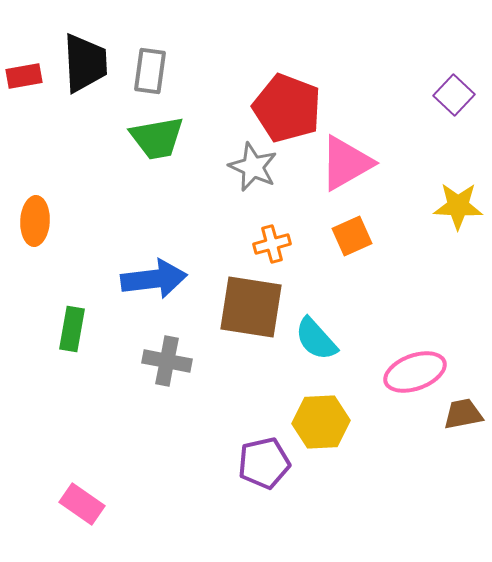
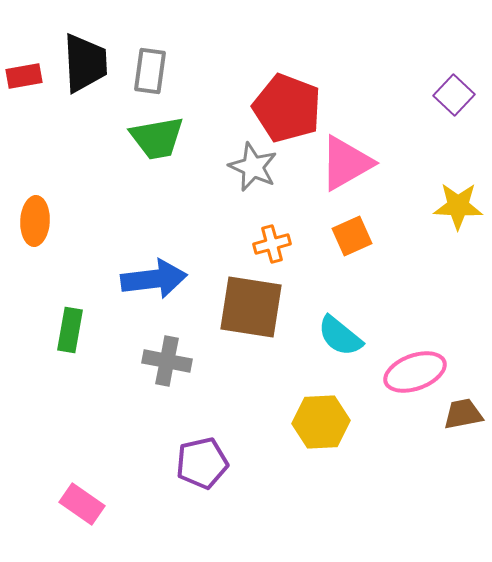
green rectangle: moved 2 px left, 1 px down
cyan semicircle: moved 24 px right, 3 px up; rotated 9 degrees counterclockwise
purple pentagon: moved 62 px left
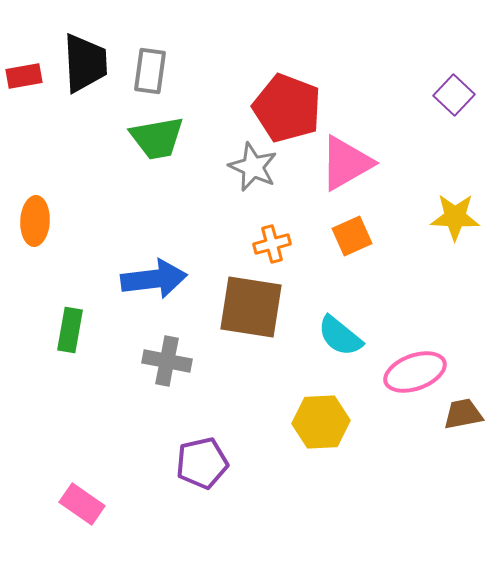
yellow star: moved 3 px left, 11 px down
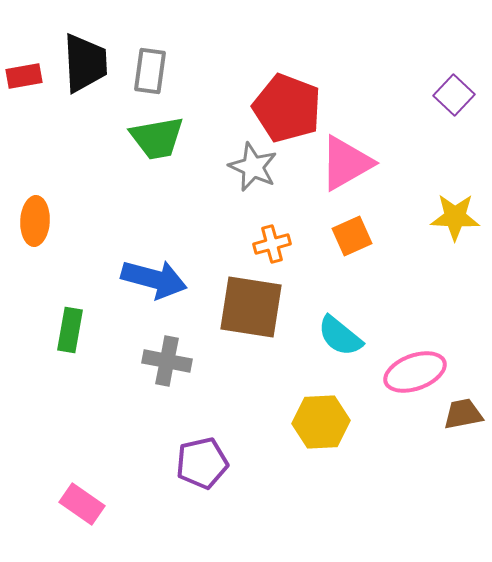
blue arrow: rotated 22 degrees clockwise
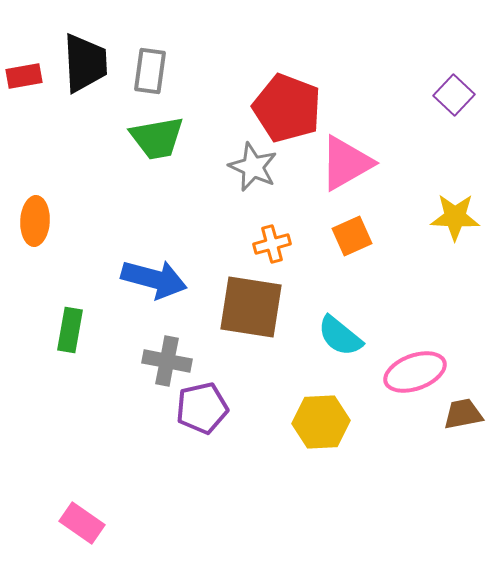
purple pentagon: moved 55 px up
pink rectangle: moved 19 px down
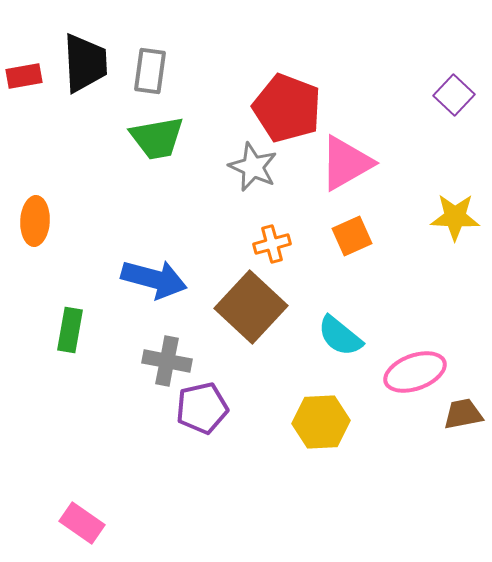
brown square: rotated 34 degrees clockwise
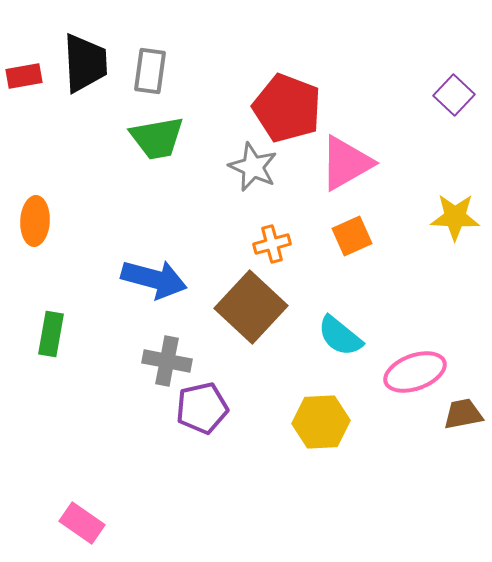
green rectangle: moved 19 px left, 4 px down
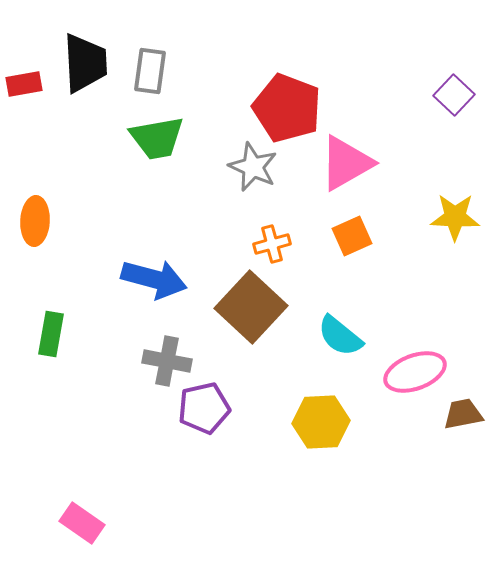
red rectangle: moved 8 px down
purple pentagon: moved 2 px right
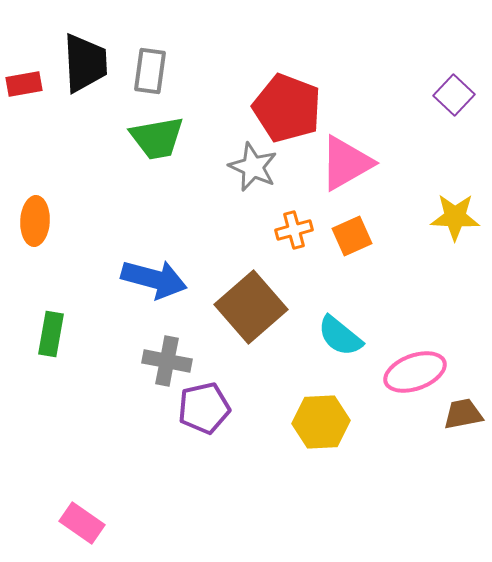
orange cross: moved 22 px right, 14 px up
brown square: rotated 6 degrees clockwise
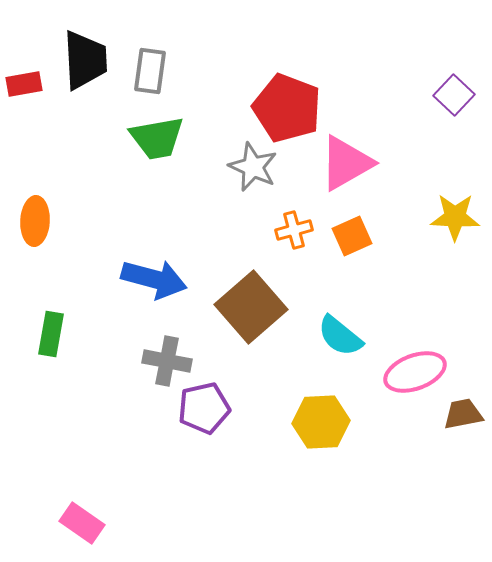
black trapezoid: moved 3 px up
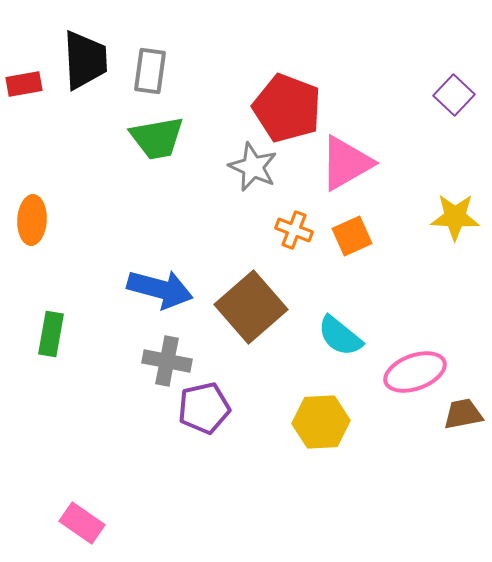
orange ellipse: moved 3 px left, 1 px up
orange cross: rotated 36 degrees clockwise
blue arrow: moved 6 px right, 10 px down
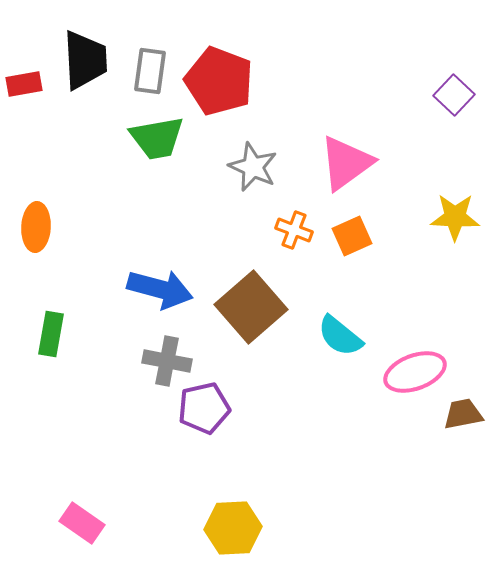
red pentagon: moved 68 px left, 27 px up
pink triangle: rotated 6 degrees counterclockwise
orange ellipse: moved 4 px right, 7 px down
yellow hexagon: moved 88 px left, 106 px down
